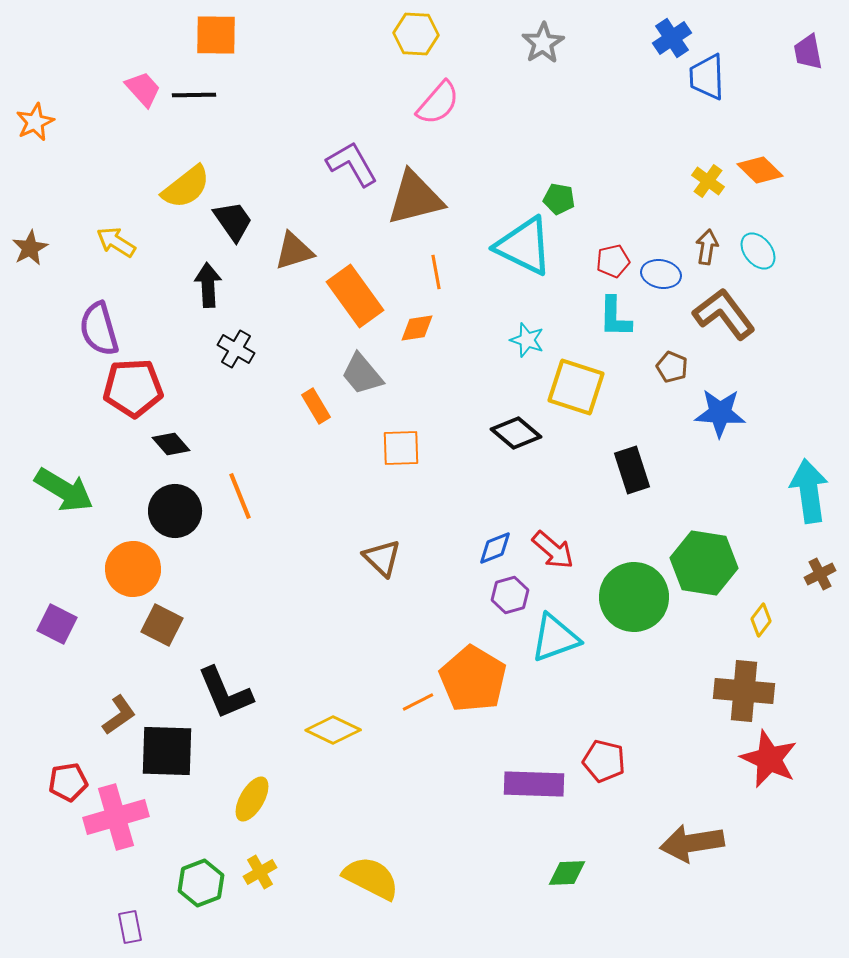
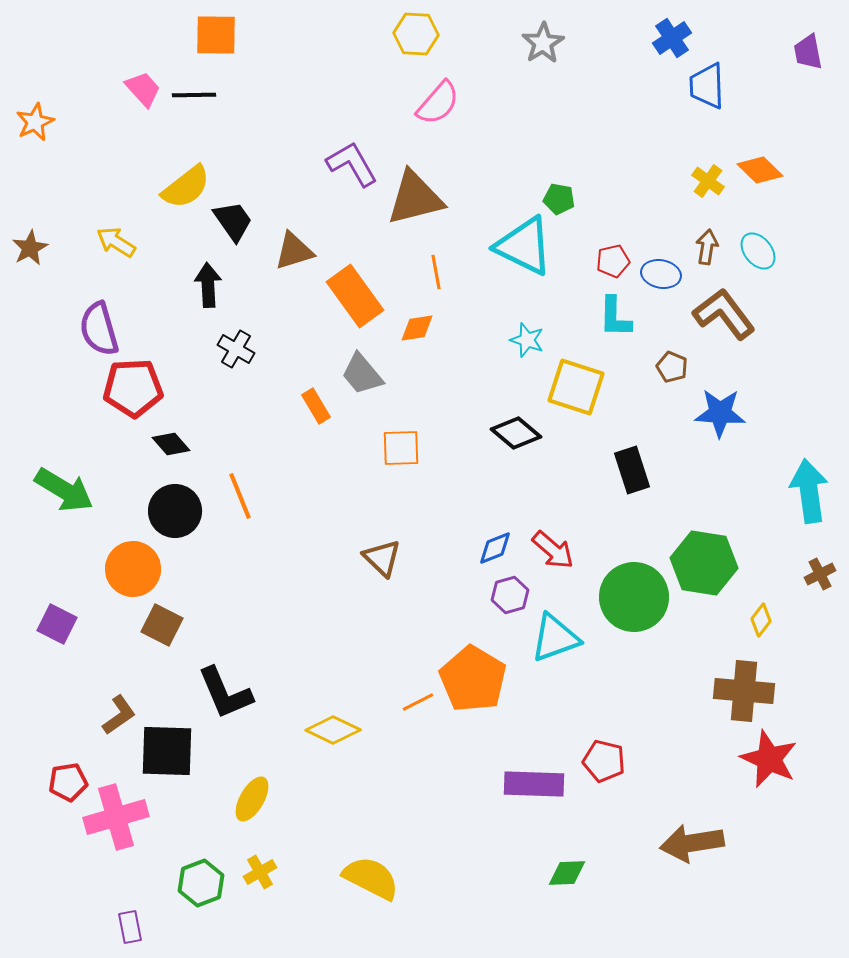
blue trapezoid at (707, 77): moved 9 px down
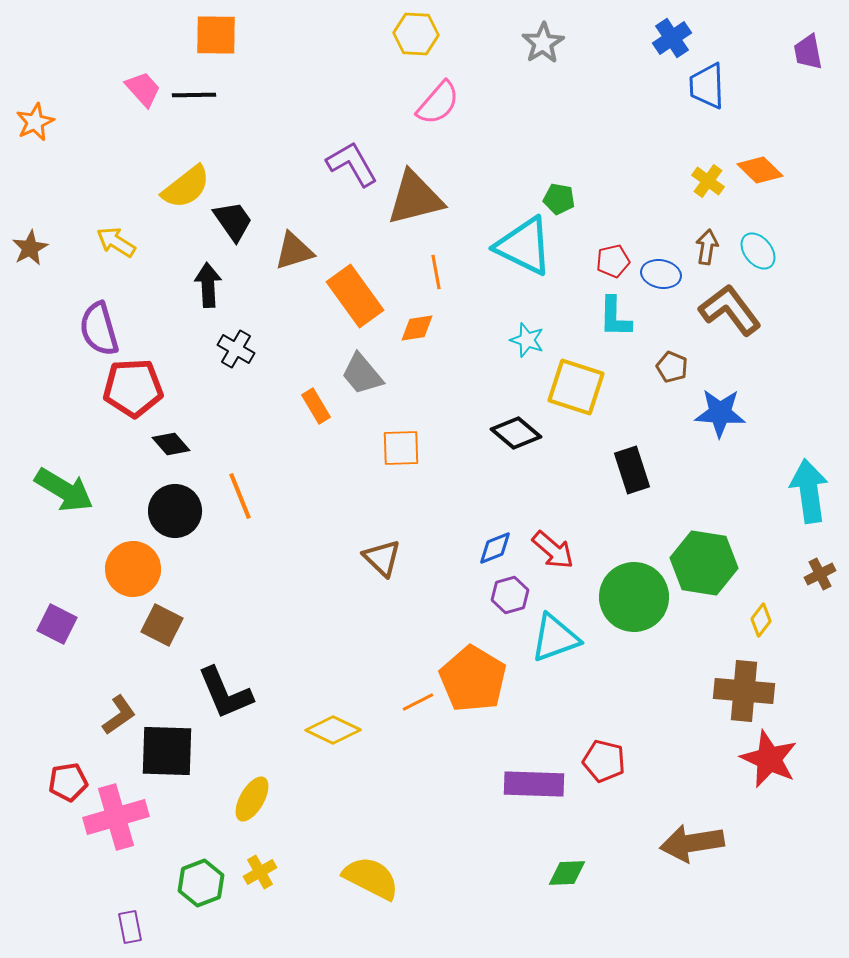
brown L-shape at (724, 314): moved 6 px right, 4 px up
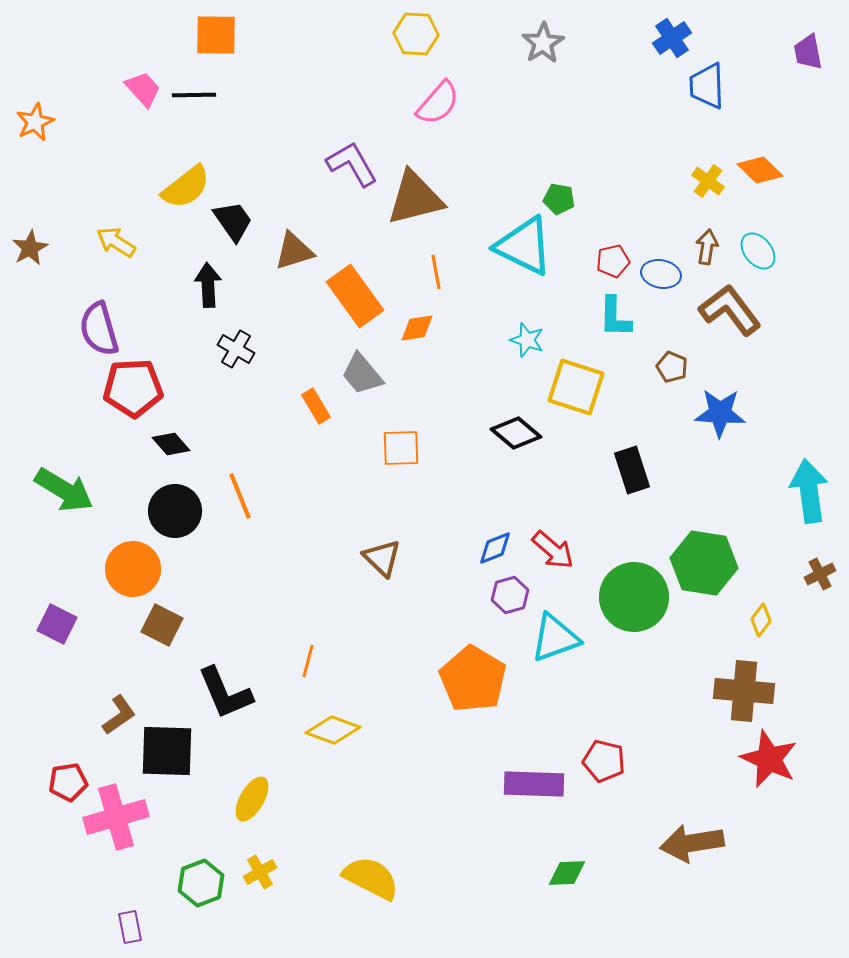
orange line at (418, 702): moved 110 px left, 41 px up; rotated 48 degrees counterclockwise
yellow diamond at (333, 730): rotated 6 degrees counterclockwise
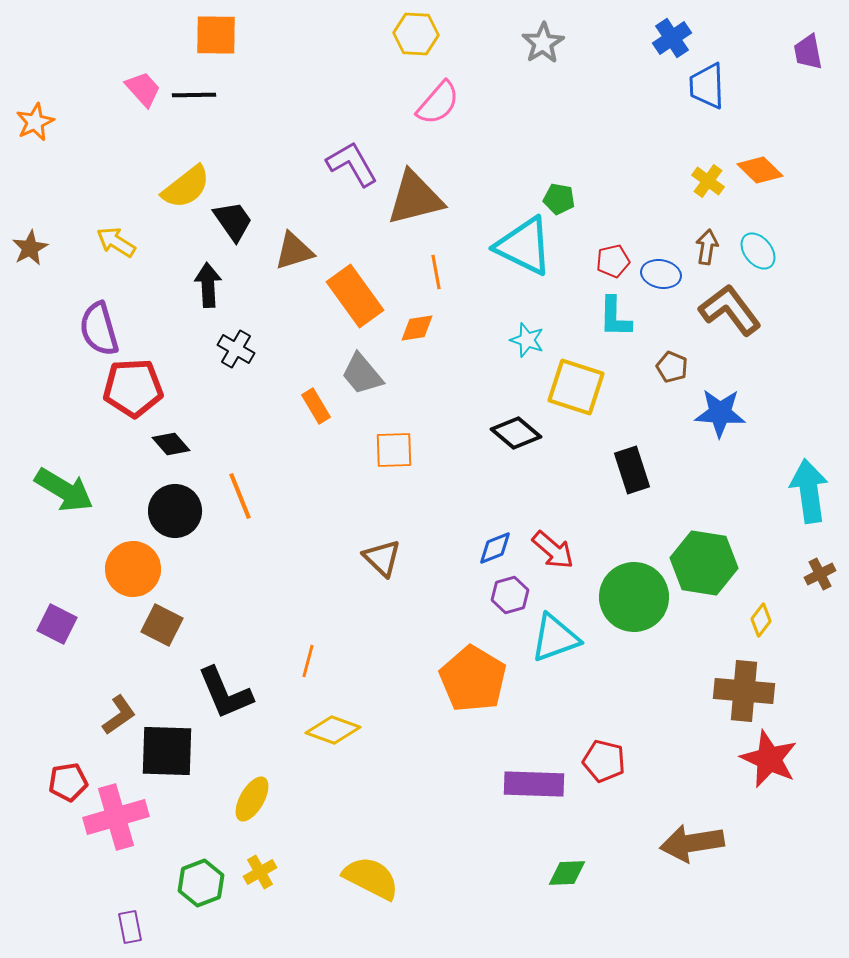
orange square at (401, 448): moved 7 px left, 2 px down
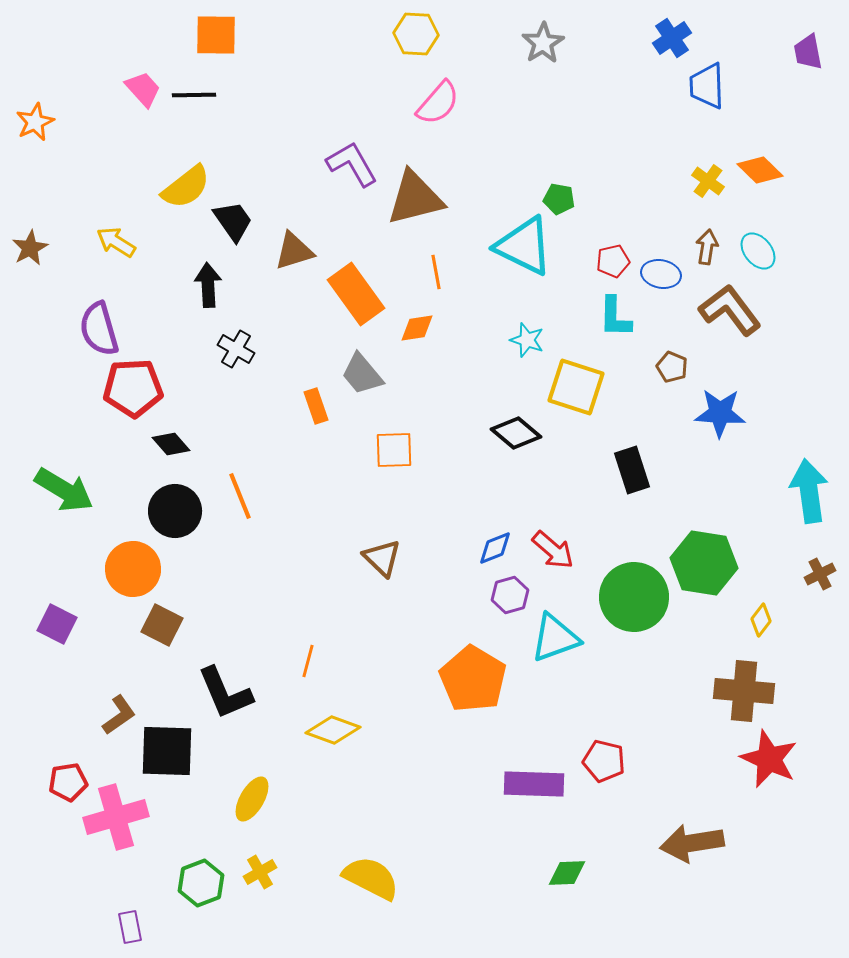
orange rectangle at (355, 296): moved 1 px right, 2 px up
orange rectangle at (316, 406): rotated 12 degrees clockwise
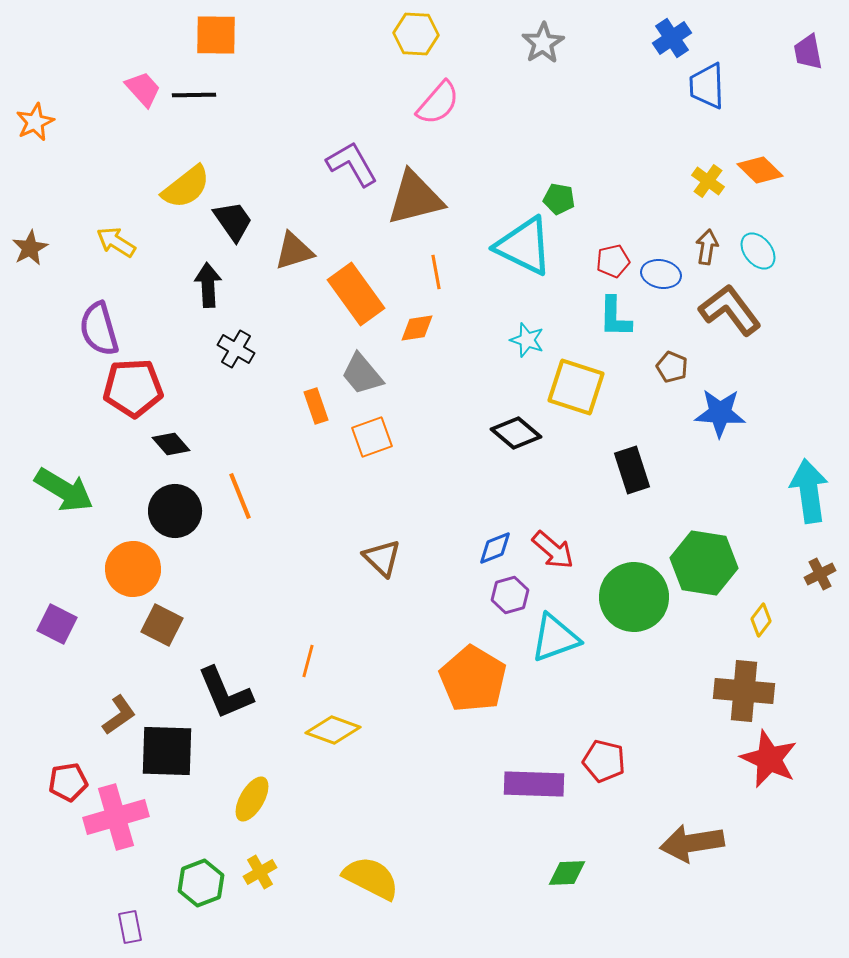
orange square at (394, 450): moved 22 px left, 13 px up; rotated 18 degrees counterclockwise
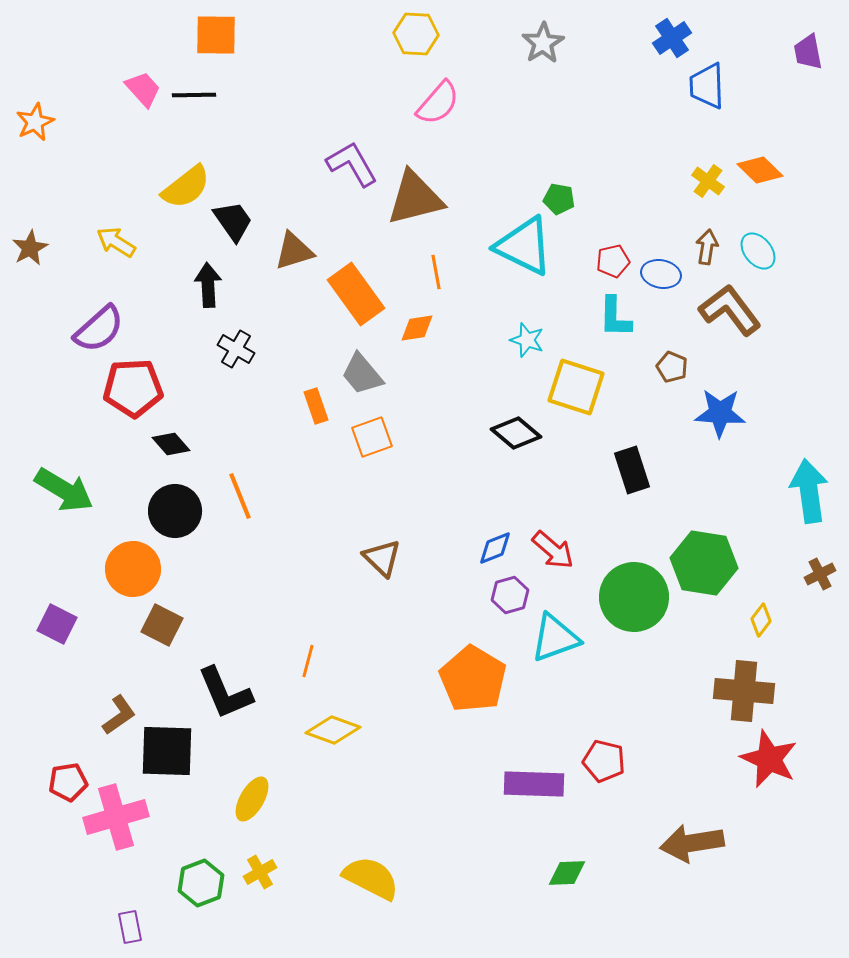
purple semicircle at (99, 329): rotated 116 degrees counterclockwise
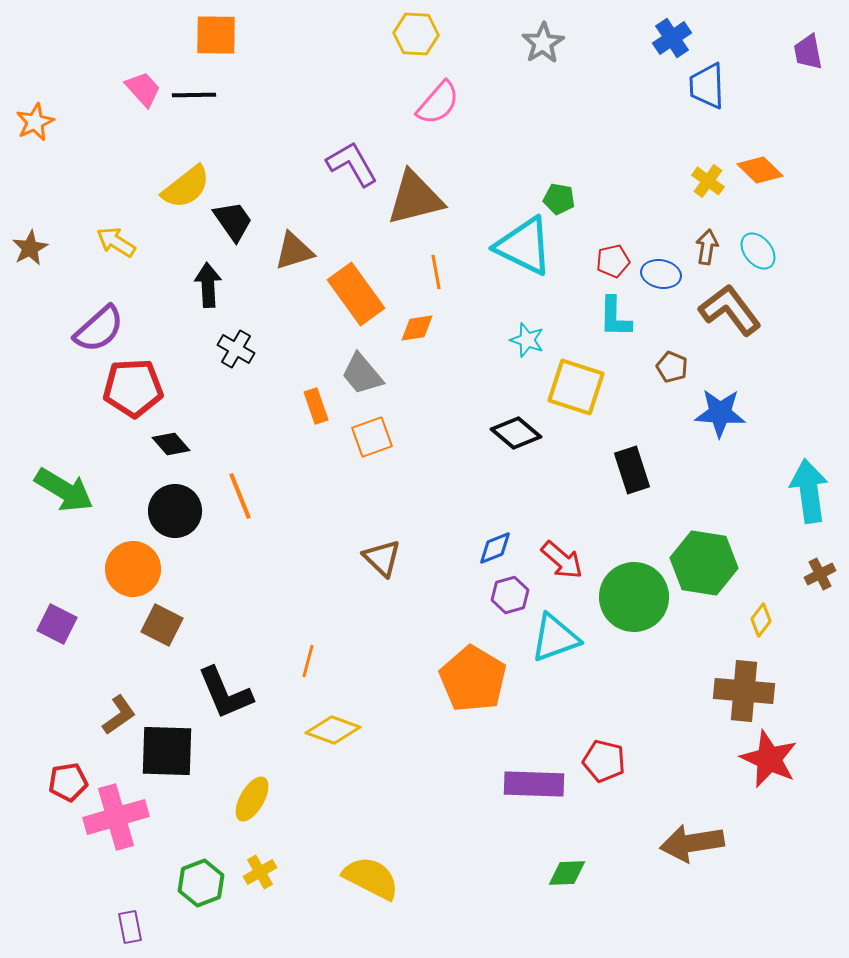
red arrow at (553, 550): moved 9 px right, 10 px down
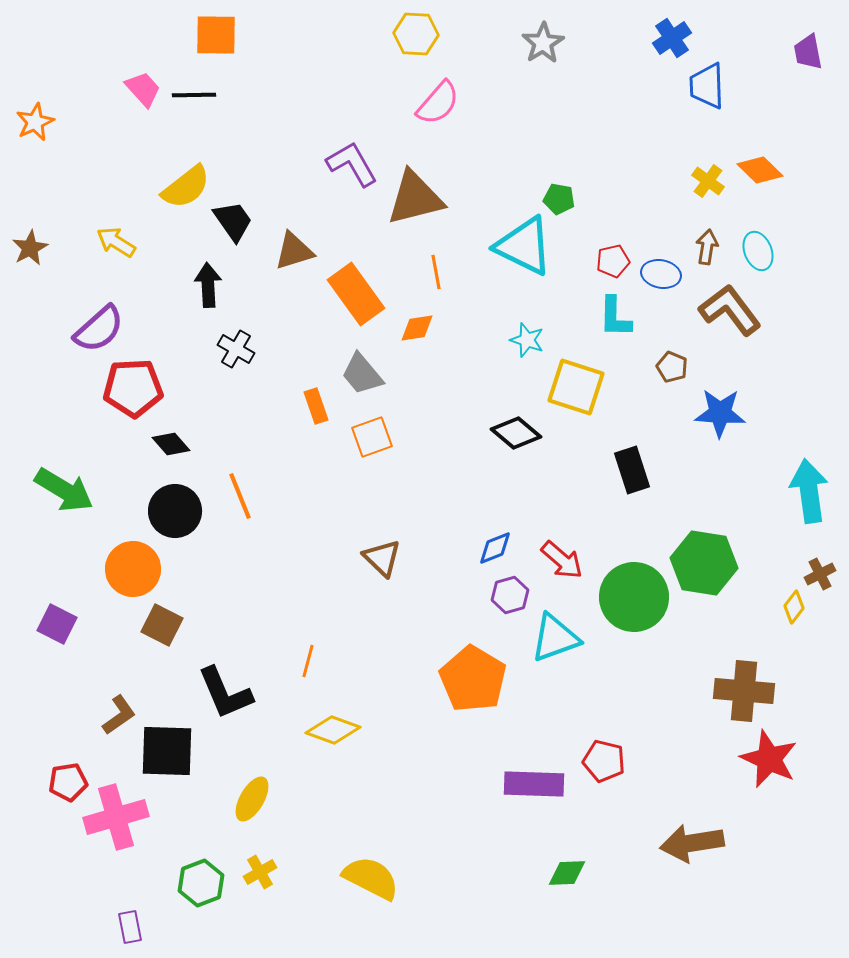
cyan ellipse at (758, 251): rotated 18 degrees clockwise
yellow diamond at (761, 620): moved 33 px right, 13 px up
